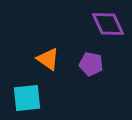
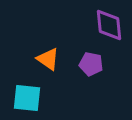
purple diamond: moved 1 px right, 1 px down; rotated 20 degrees clockwise
cyan square: rotated 12 degrees clockwise
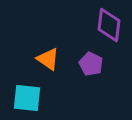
purple diamond: rotated 12 degrees clockwise
purple pentagon: rotated 15 degrees clockwise
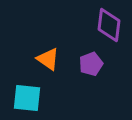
purple pentagon: rotated 25 degrees clockwise
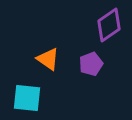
purple diamond: rotated 48 degrees clockwise
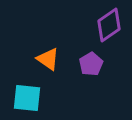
purple pentagon: rotated 10 degrees counterclockwise
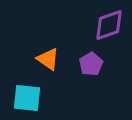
purple diamond: rotated 16 degrees clockwise
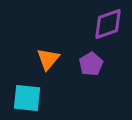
purple diamond: moved 1 px left, 1 px up
orange triangle: rotated 35 degrees clockwise
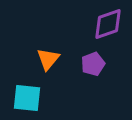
purple pentagon: moved 2 px right; rotated 10 degrees clockwise
